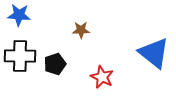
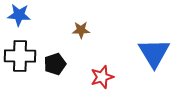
blue triangle: rotated 20 degrees clockwise
red star: rotated 30 degrees clockwise
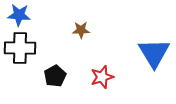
black cross: moved 8 px up
black pentagon: moved 12 px down; rotated 10 degrees counterclockwise
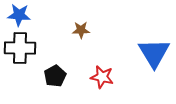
red star: rotated 30 degrees clockwise
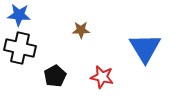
black cross: rotated 12 degrees clockwise
blue triangle: moved 9 px left, 5 px up
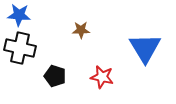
black pentagon: rotated 25 degrees counterclockwise
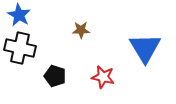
blue star: rotated 25 degrees clockwise
red star: moved 1 px right
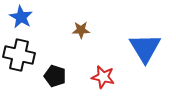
blue star: moved 2 px right, 2 px down
black cross: moved 1 px left, 7 px down
